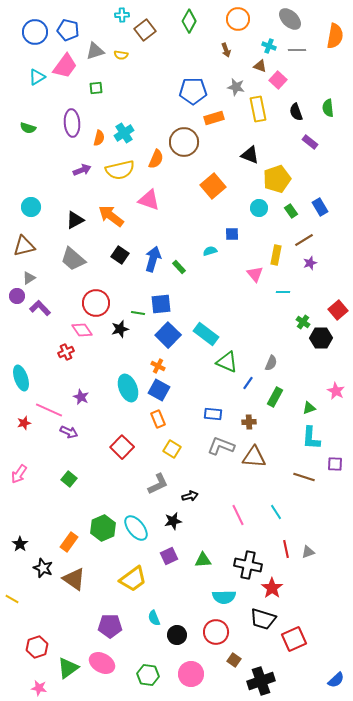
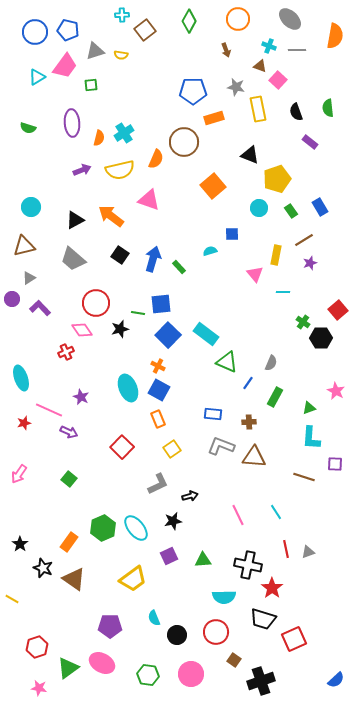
green square at (96, 88): moved 5 px left, 3 px up
purple circle at (17, 296): moved 5 px left, 3 px down
yellow square at (172, 449): rotated 24 degrees clockwise
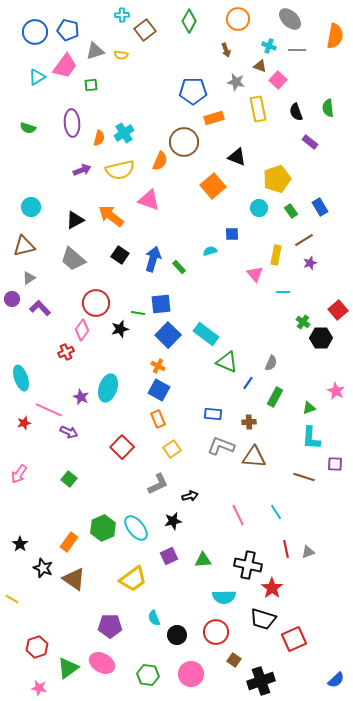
gray star at (236, 87): moved 5 px up
black triangle at (250, 155): moved 13 px left, 2 px down
orange semicircle at (156, 159): moved 4 px right, 2 px down
pink diamond at (82, 330): rotated 70 degrees clockwise
cyan ellipse at (128, 388): moved 20 px left; rotated 40 degrees clockwise
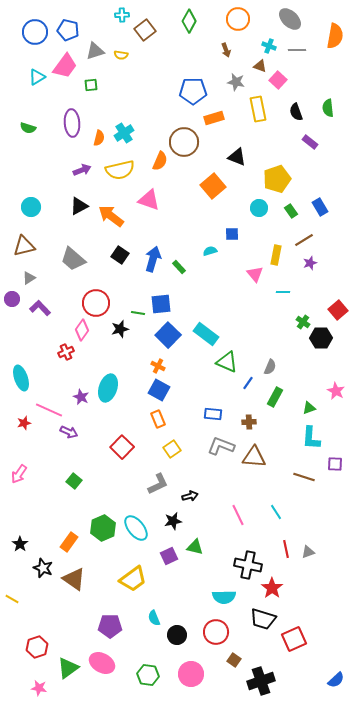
black triangle at (75, 220): moved 4 px right, 14 px up
gray semicircle at (271, 363): moved 1 px left, 4 px down
green square at (69, 479): moved 5 px right, 2 px down
green triangle at (203, 560): moved 8 px left, 13 px up; rotated 18 degrees clockwise
